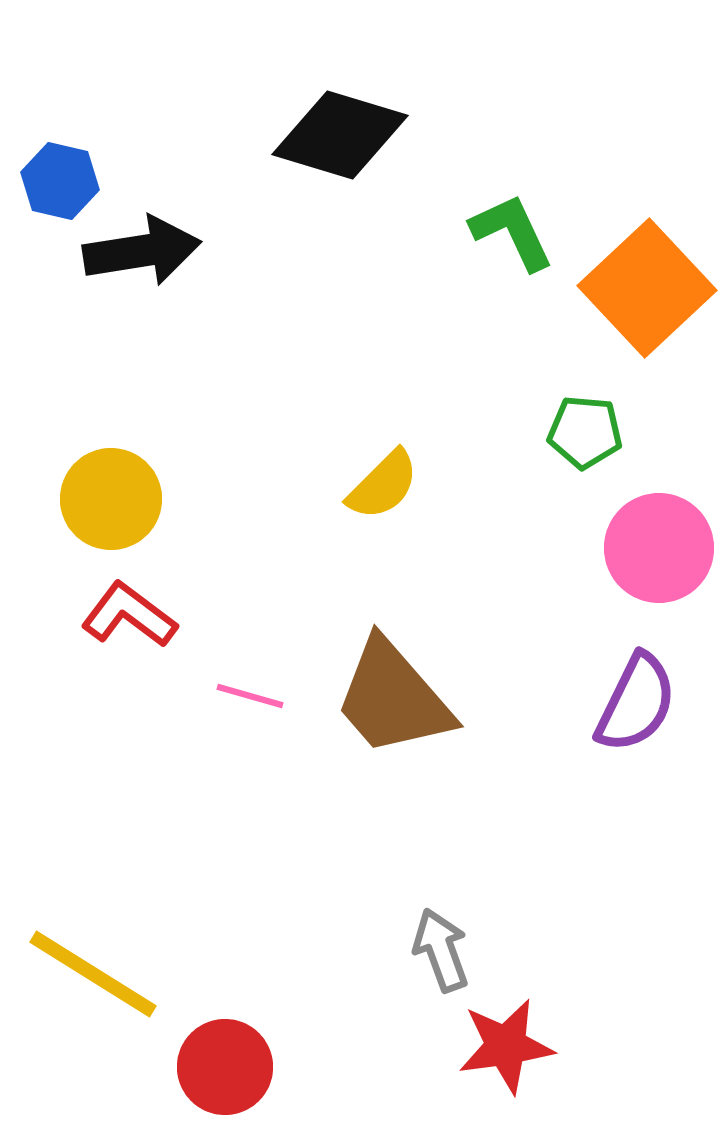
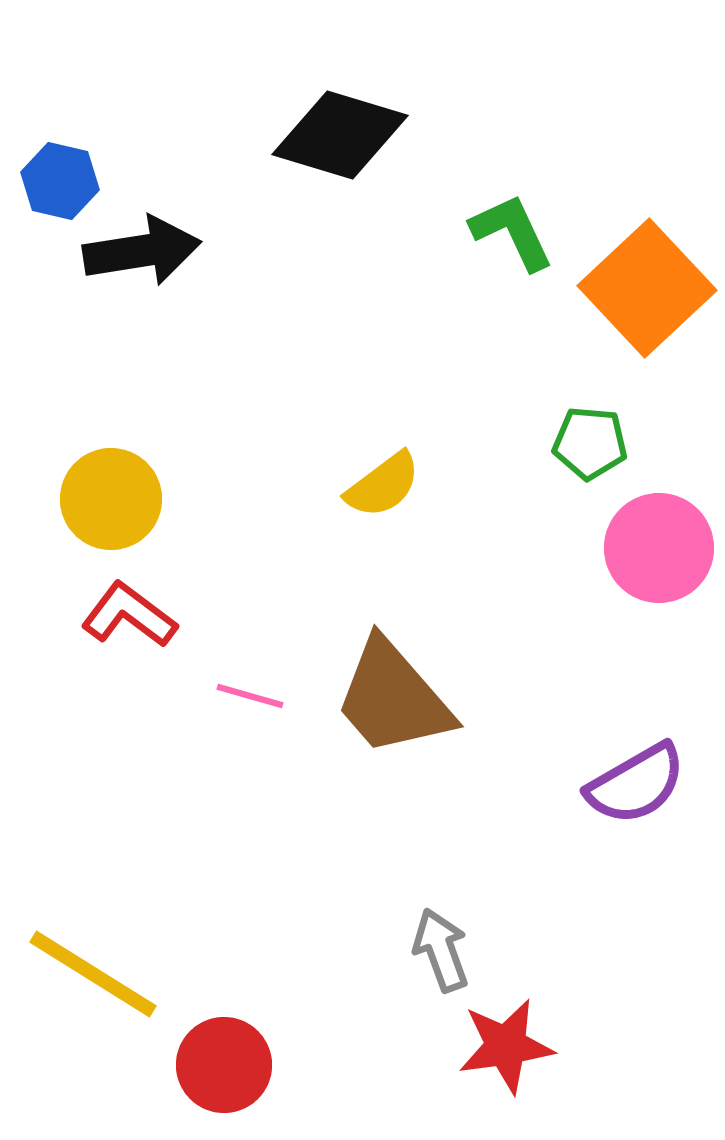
green pentagon: moved 5 px right, 11 px down
yellow semicircle: rotated 8 degrees clockwise
purple semicircle: moved 81 px down; rotated 34 degrees clockwise
red circle: moved 1 px left, 2 px up
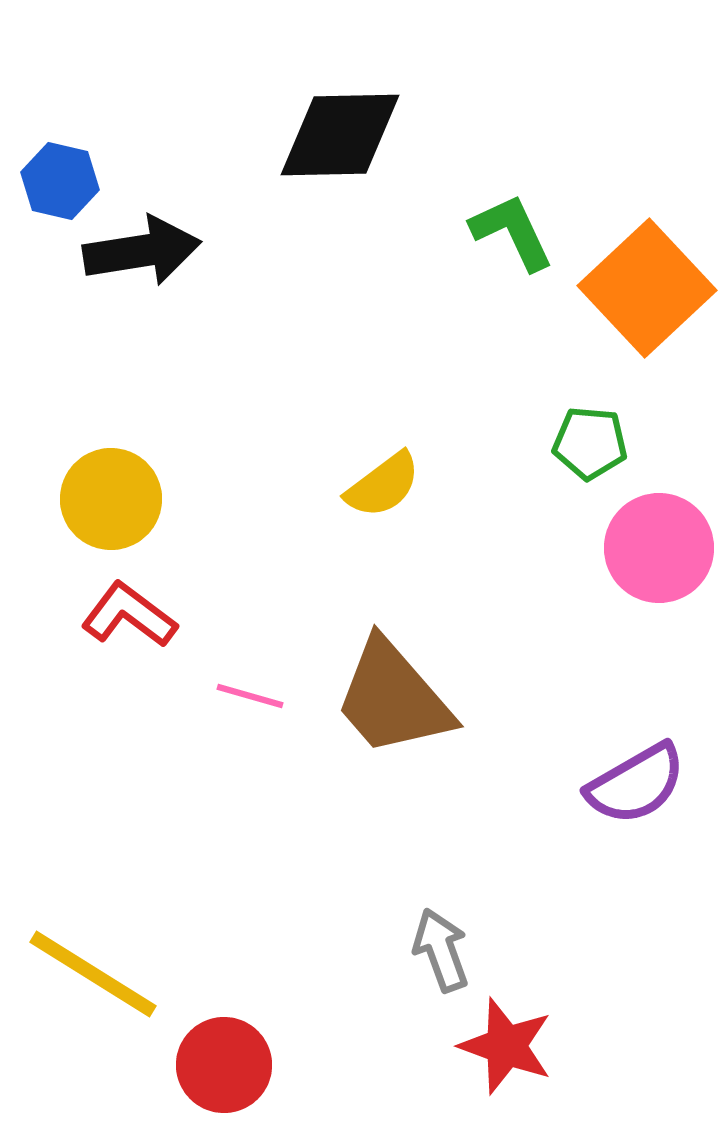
black diamond: rotated 18 degrees counterclockwise
red star: rotated 28 degrees clockwise
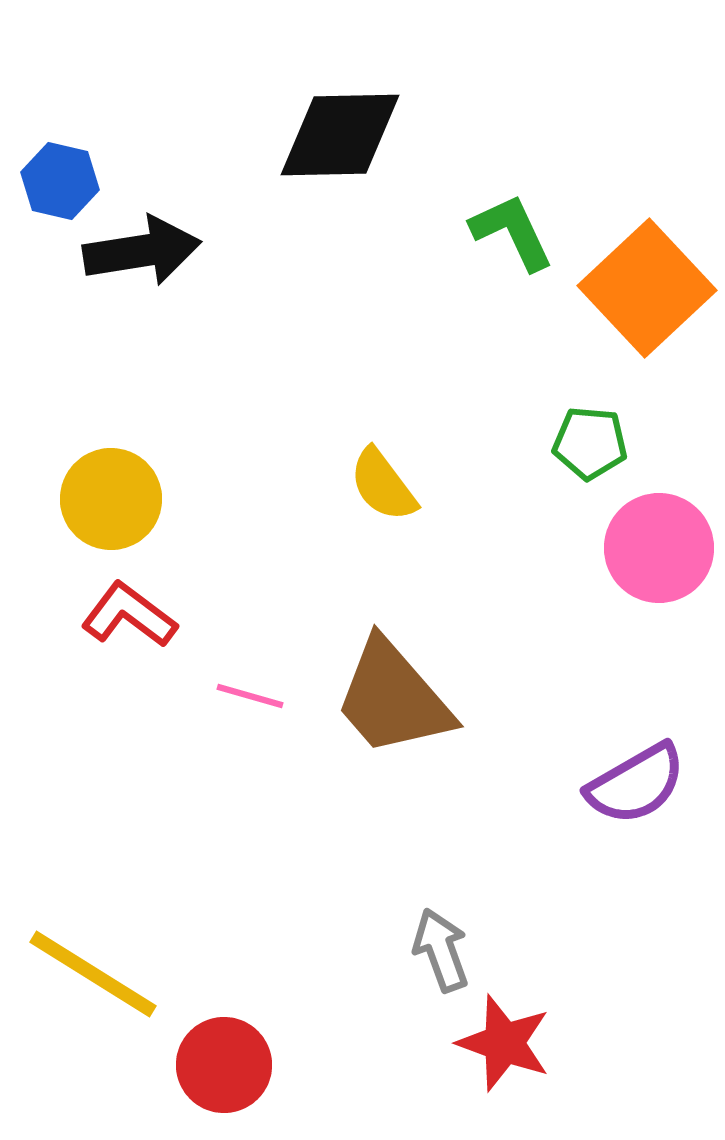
yellow semicircle: rotated 90 degrees clockwise
red star: moved 2 px left, 3 px up
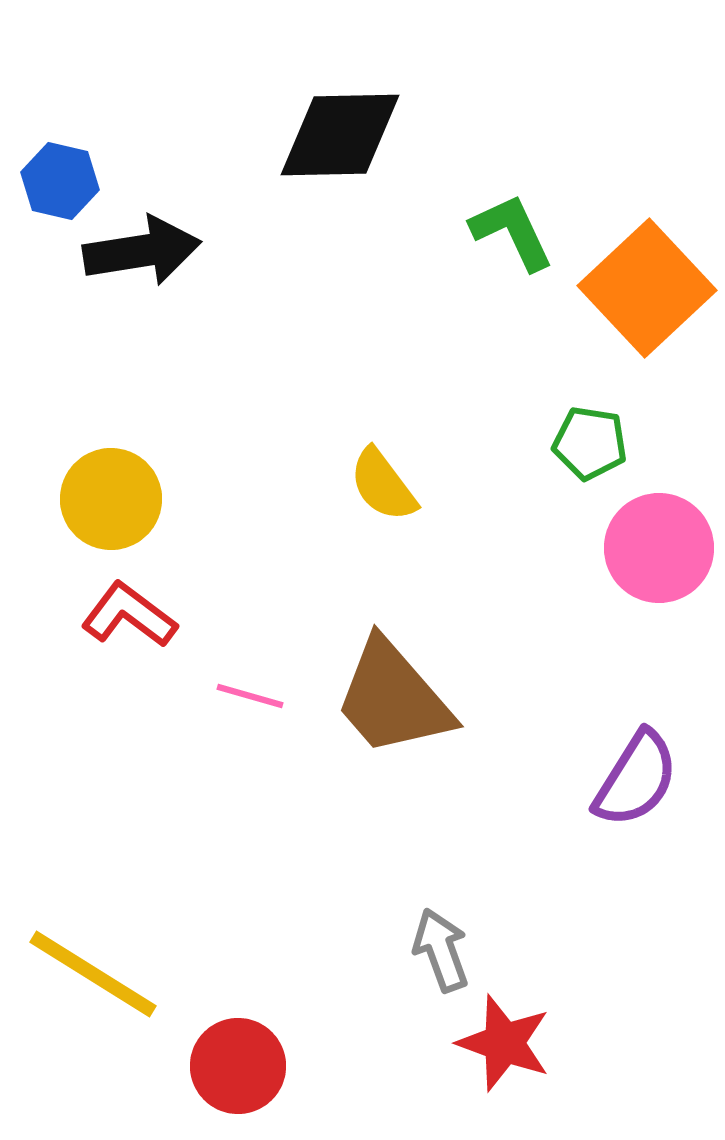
green pentagon: rotated 4 degrees clockwise
purple semicircle: moved 5 px up; rotated 28 degrees counterclockwise
red circle: moved 14 px right, 1 px down
